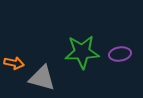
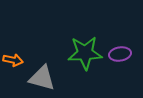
green star: moved 3 px right, 1 px down
orange arrow: moved 1 px left, 3 px up
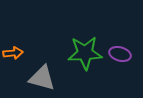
purple ellipse: rotated 25 degrees clockwise
orange arrow: moved 7 px up; rotated 18 degrees counterclockwise
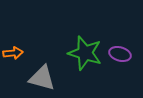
green star: rotated 20 degrees clockwise
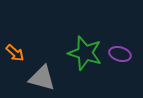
orange arrow: moved 2 px right; rotated 48 degrees clockwise
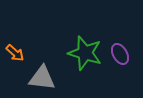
purple ellipse: rotated 45 degrees clockwise
gray triangle: rotated 8 degrees counterclockwise
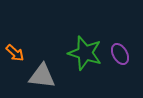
gray triangle: moved 2 px up
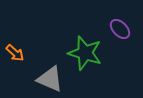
purple ellipse: moved 25 px up; rotated 15 degrees counterclockwise
gray triangle: moved 8 px right, 3 px down; rotated 16 degrees clockwise
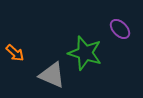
gray triangle: moved 2 px right, 4 px up
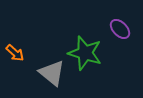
gray triangle: moved 2 px up; rotated 16 degrees clockwise
